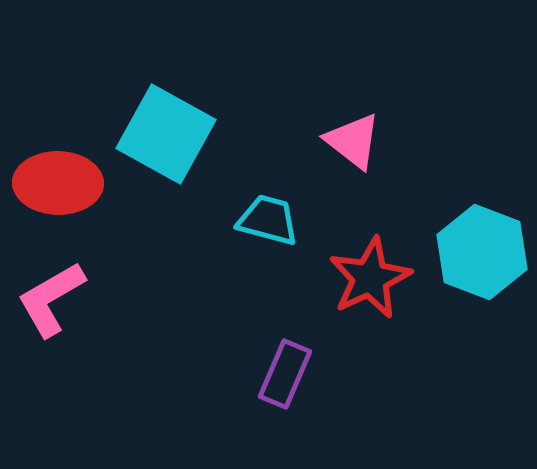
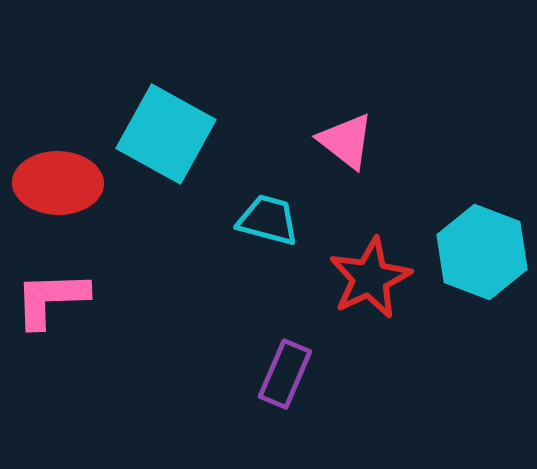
pink triangle: moved 7 px left
pink L-shape: rotated 28 degrees clockwise
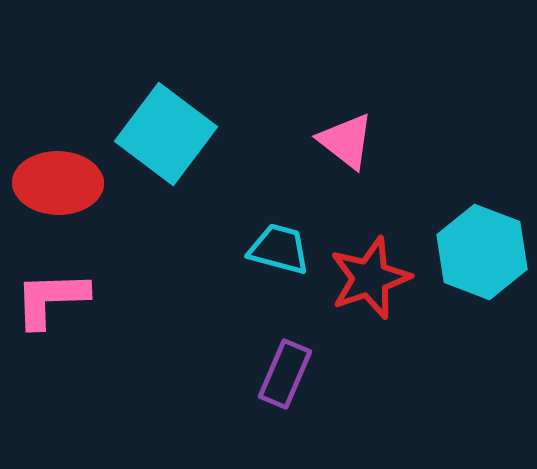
cyan square: rotated 8 degrees clockwise
cyan trapezoid: moved 11 px right, 29 px down
red star: rotated 6 degrees clockwise
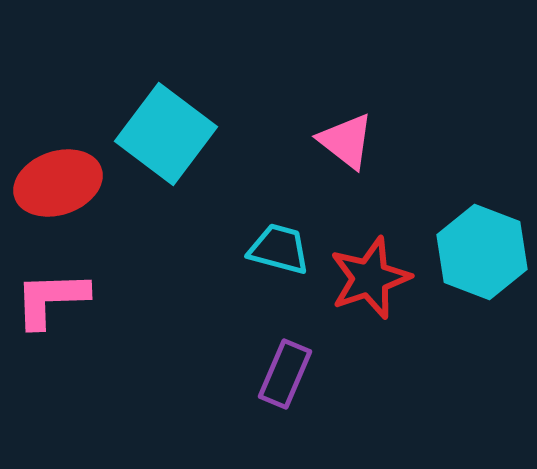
red ellipse: rotated 20 degrees counterclockwise
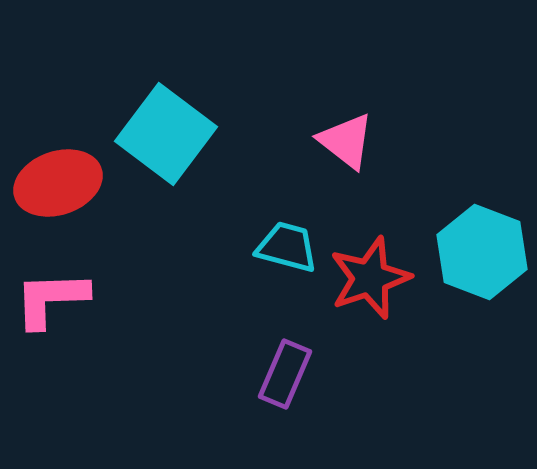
cyan trapezoid: moved 8 px right, 2 px up
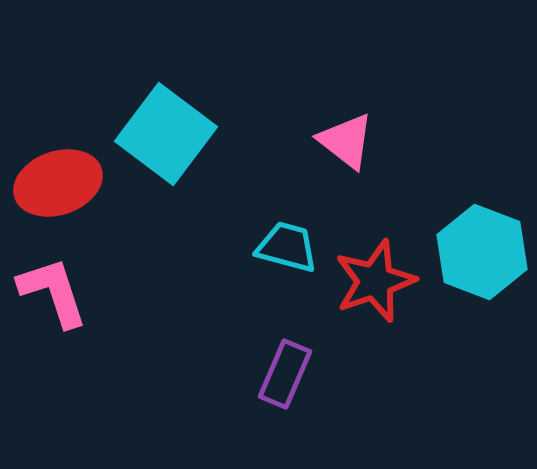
red star: moved 5 px right, 3 px down
pink L-shape: moved 2 px right, 7 px up; rotated 74 degrees clockwise
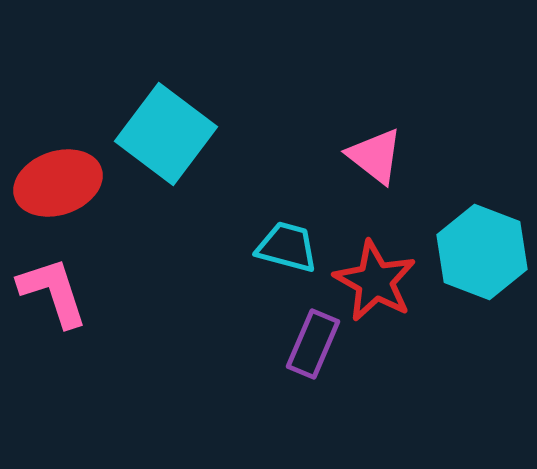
pink triangle: moved 29 px right, 15 px down
red star: rotated 24 degrees counterclockwise
purple rectangle: moved 28 px right, 30 px up
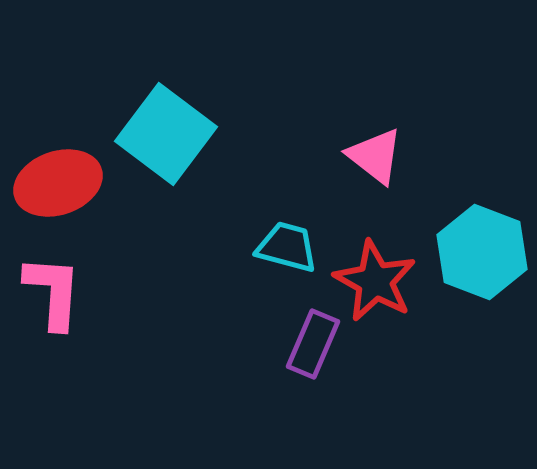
pink L-shape: rotated 22 degrees clockwise
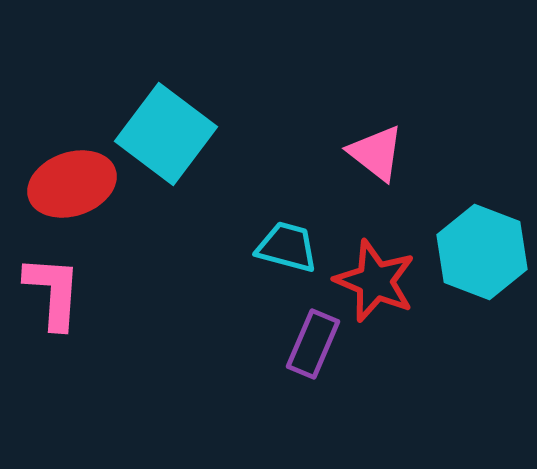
pink triangle: moved 1 px right, 3 px up
red ellipse: moved 14 px right, 1 px down
red star: rotated 6 degrees counterclockwise
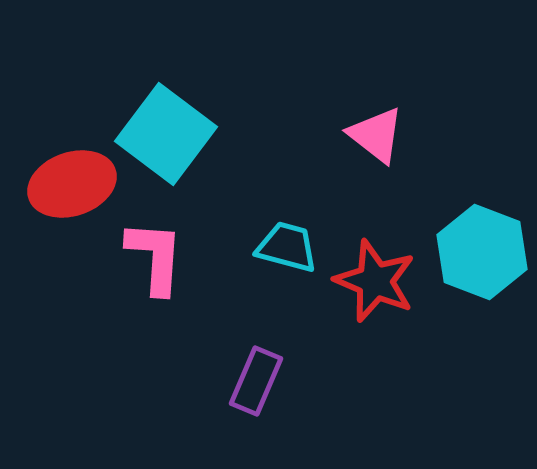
pink triangle: moved 18 px up
pink L-shape: moved 102 px right, 35 px up
purple rectangle: moved 57 px left, 37 px down
